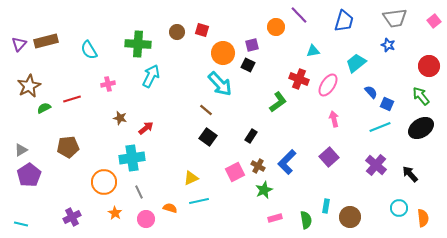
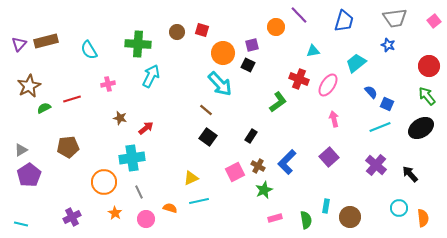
green arrow at (421, 96): moved 6 px right
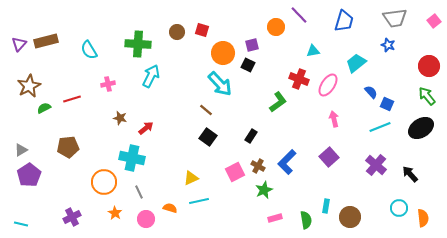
cyan cross at (132, 158): rotated 20 degrees clockwise
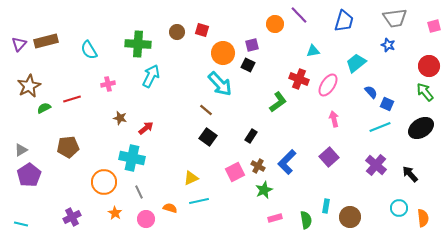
pink square at (434, 21): moved 5 px down; rotated 24 degrees clockwise
orange circle at (276, 27): moved 1 px left, 3 px up
green arrow at (427, 96): moved 2 px left, 4 px up
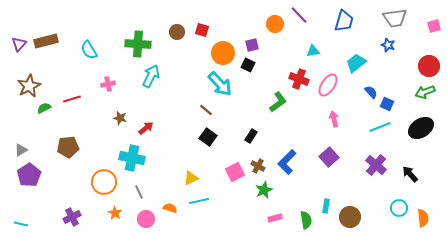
green arrow at (425, 92): rotated 72 degrees counterclockwise
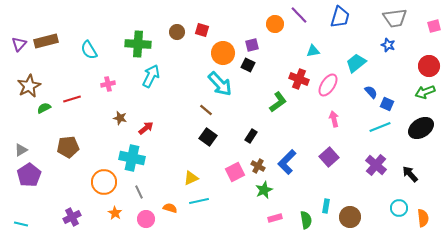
blue trapezoid at (344, 21): moved 4 px left, 4 px up
